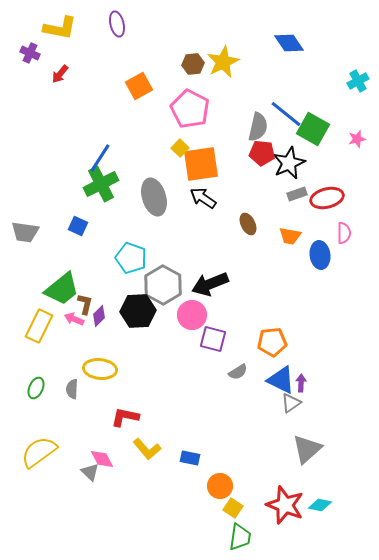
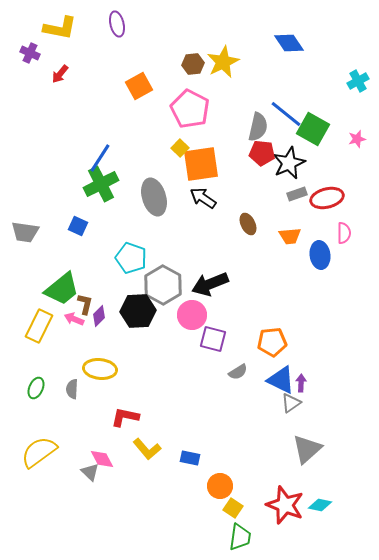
orange trapezoid at (290, 236): rotated 15 degrees counterclockwise
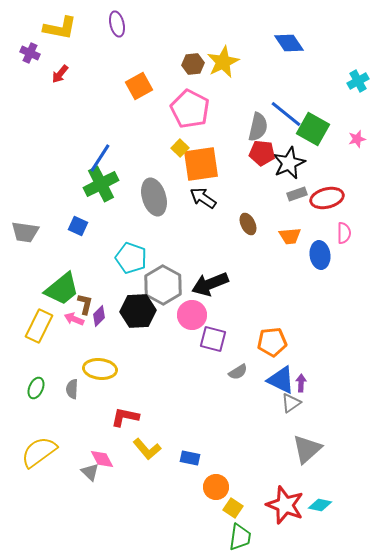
orange circle at (220, 486): moved 4 px left, 1 px down
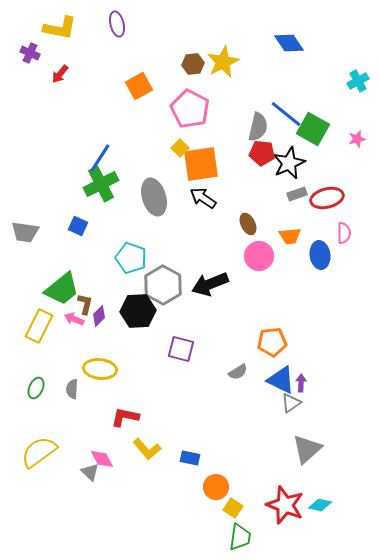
pink circle at (192, 315): moved 67 px right, 59 px up
purple square at (213, 339): moved 32 px left, 10 px down
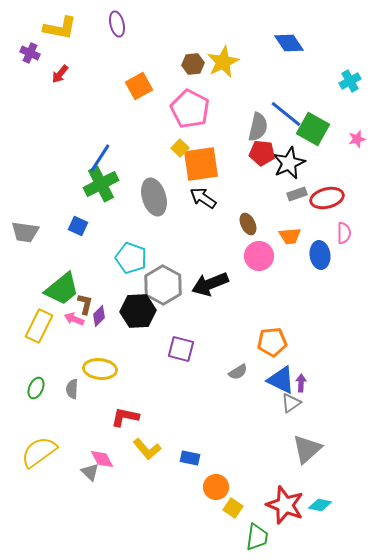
cyan cross at (358, 81): moved 8 px left
green trapezoid at (240, 537): moved 17 px right
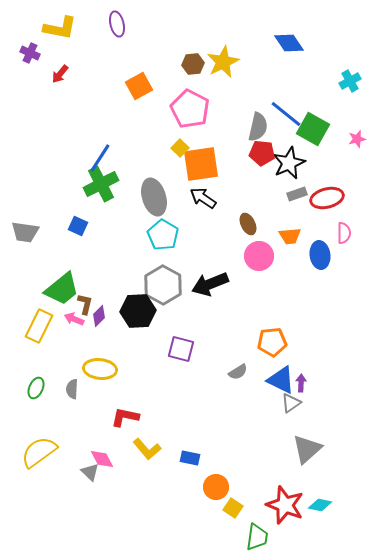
cyan pentagon at (131, 258): moved 32 px right, 23 px up; rotated 12 degrees clockwise
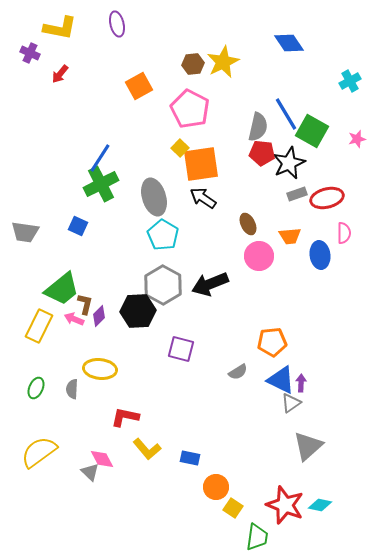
blue line at (286, 114): rotated 20 degrees clockwise
green square at (313, 129): moved 1 px left, 2 px down
gray triangle at (307, 449): moved 1 px right, 3 px up
